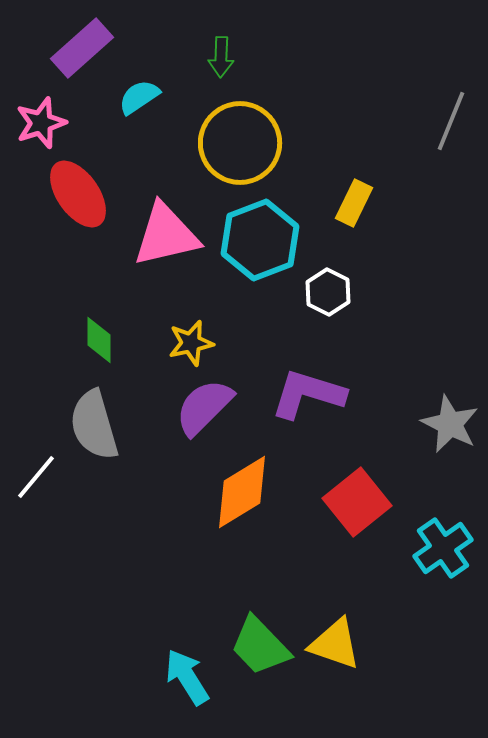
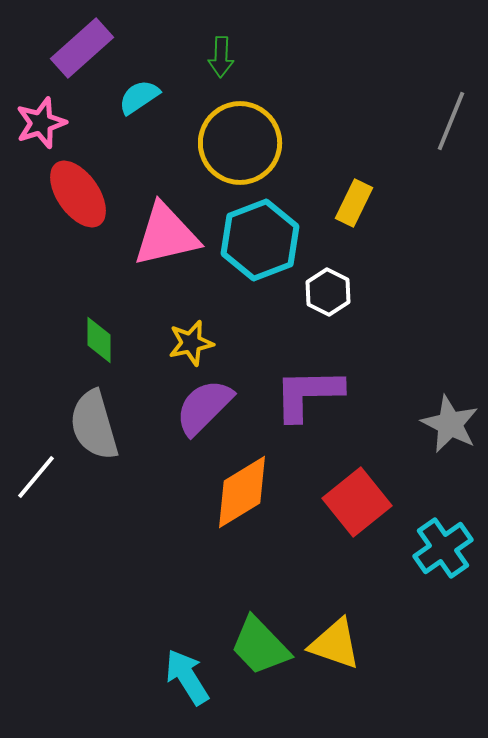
purple L-shape: rotated 18 degrees counterclockwise
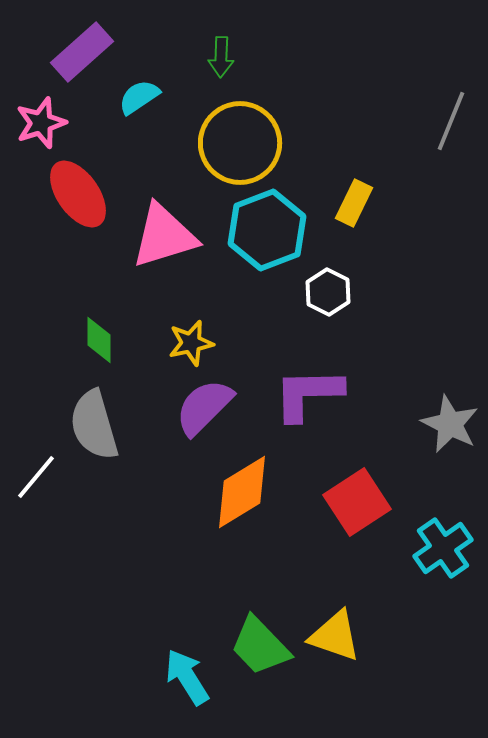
purple rectangle: moved 4 px down
pink triangle: moved 2 px left, 1 px down; rotated 4 degrees counterclockwise
cyan hexagon: moved 7 px right, 10 px up
red square: rotated 6 degrees clockwise
yellow triangle: moved 8 px up
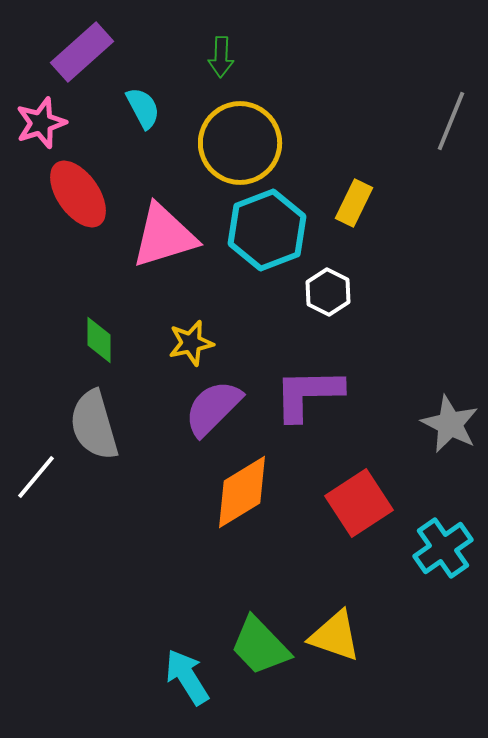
cyan semicircle: moved 4 px right, 11 px down; rotated 96 degrees clockwise
purple semicircle: moved 9 px right, 1 px down
red square: moved 2 px right, 1 px down
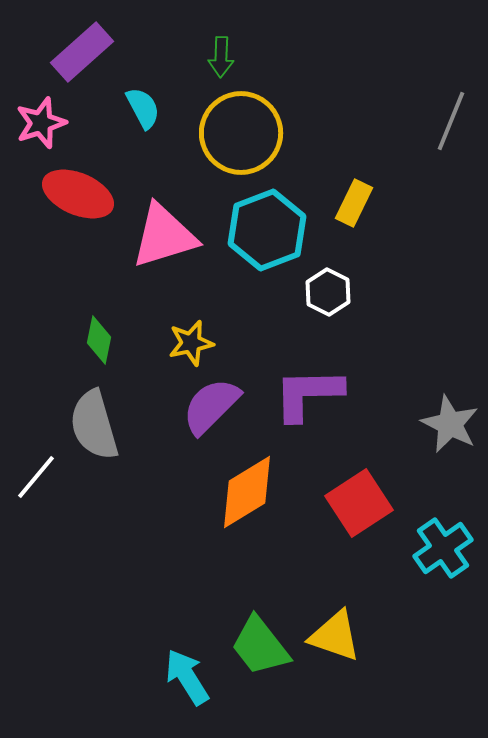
yellow circle: moved 1 px right, 10 px up
red ellipse: rotated 32 degrees counterclockwise
green diamond: rotated 12 degrees clockwise
purple semicircle: moved 2 px left, 2 px up
orange diamond: moved 5 px right
green trapezoid: rotated 6 degrees clockwise
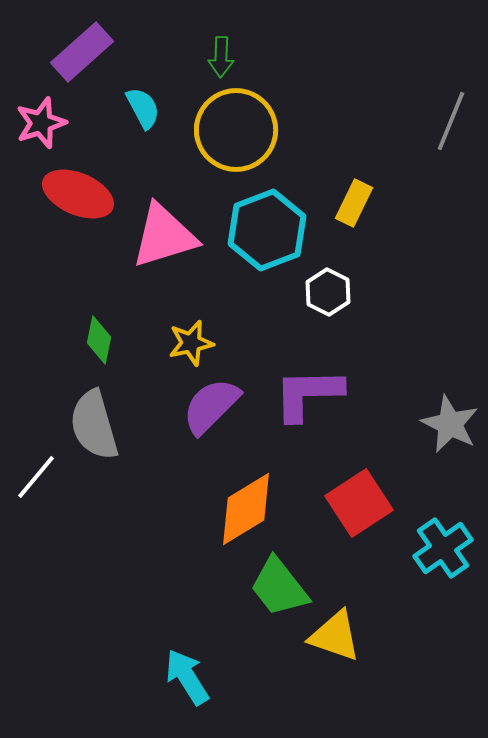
yellow circle: moved 5 px left, 3 px up
orange diamond: moved 1 px left, 17 px down
green trapezoid: moved 19 px right, 59 px up
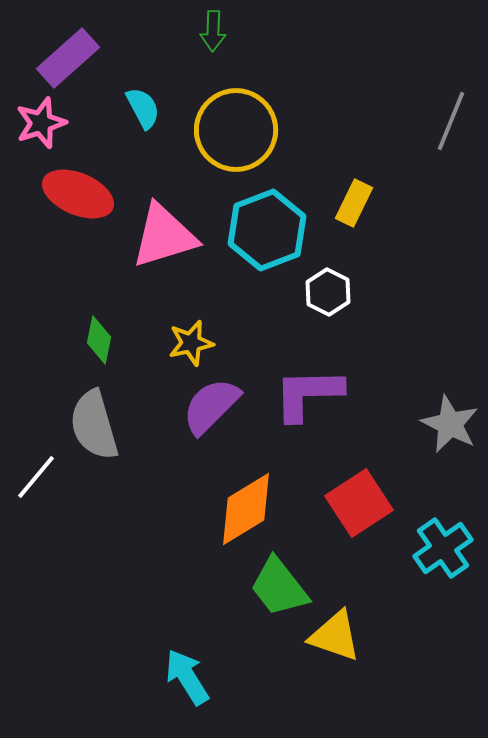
purple rectangle: moved 14 px left, 6 px down
green arrow: moved 8 px left, 26 px up
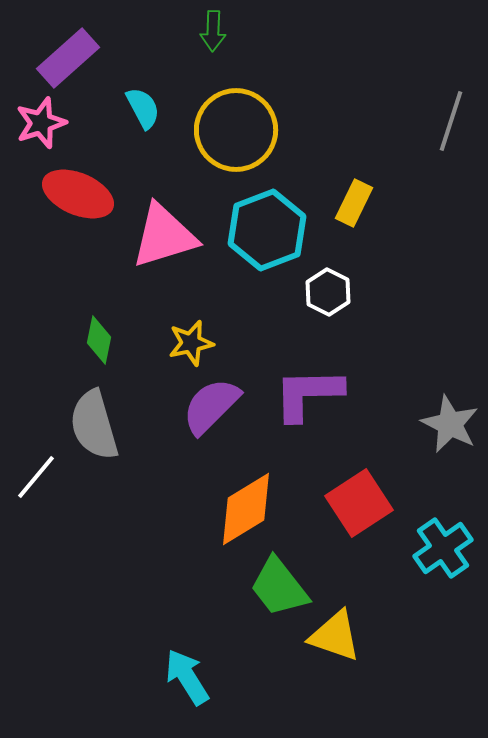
gray line: rotated 4 degrees counterclockwise
